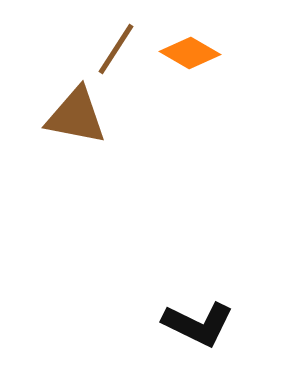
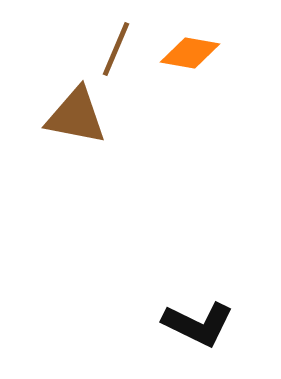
brown line: rotated 10 degrees counterclockwise
orange diamond: rotated 20 degrees counterclockwise
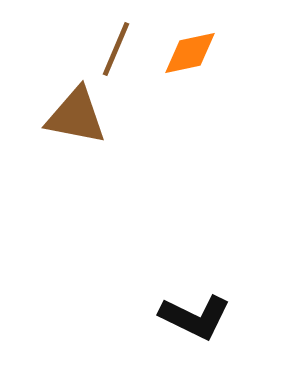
orange diamond: rotated 22 degrees counterclockwise
black L-shape: moved 3 px left, 7 px up
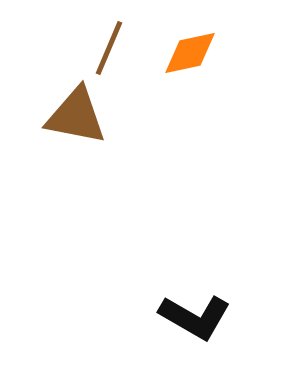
brown line: moved 7 px left, 1 px up
black L-shape: rotated 4 degrees clockwise
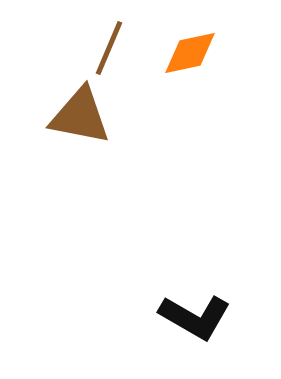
brown triangle: moved 4 px right
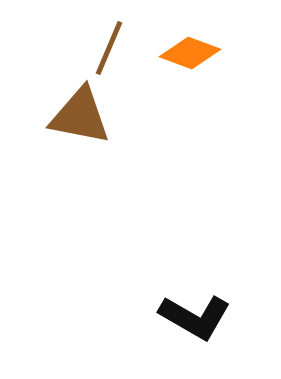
orange diamond: rotated 32 degrees clockwise
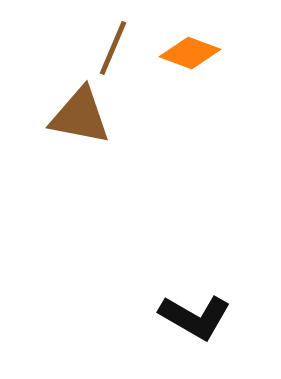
brown line: moved 4 px right
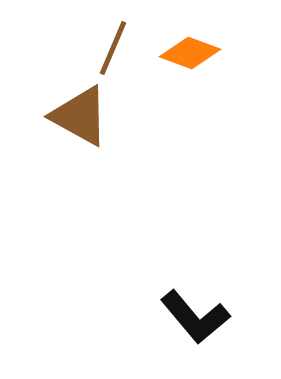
brown triangle: rotated 18 degrees clockwise
black L-shape: rotated 20 degrees clockwise
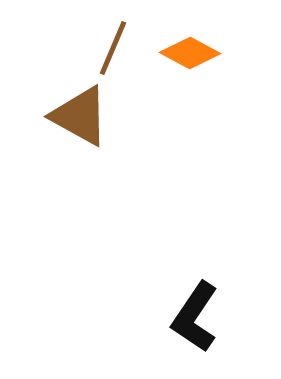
orange diamond: rotated 8 degrees clockwise
black L-shape: rotated 74 degrees clockwise
